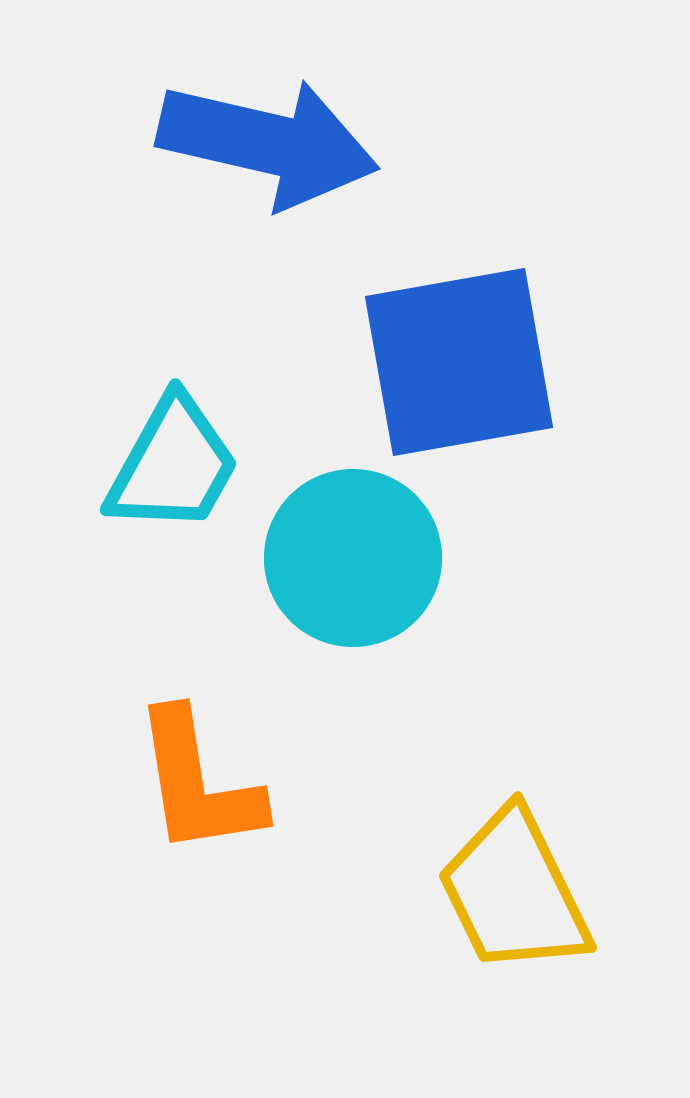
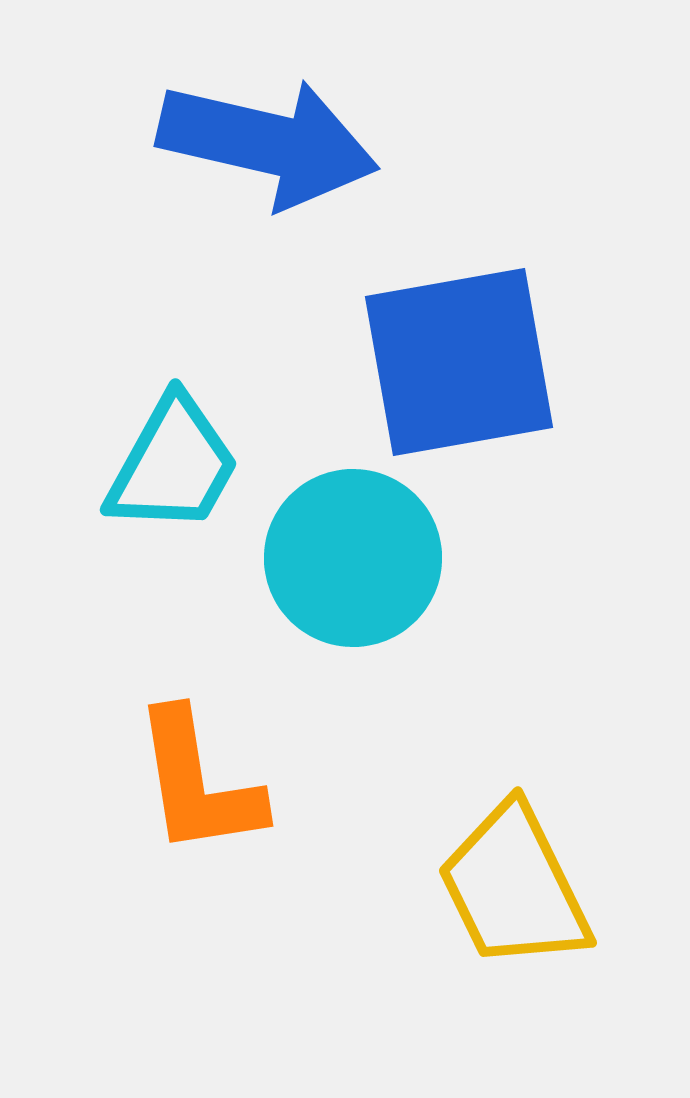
yellow trapezoid: moved 5 px up
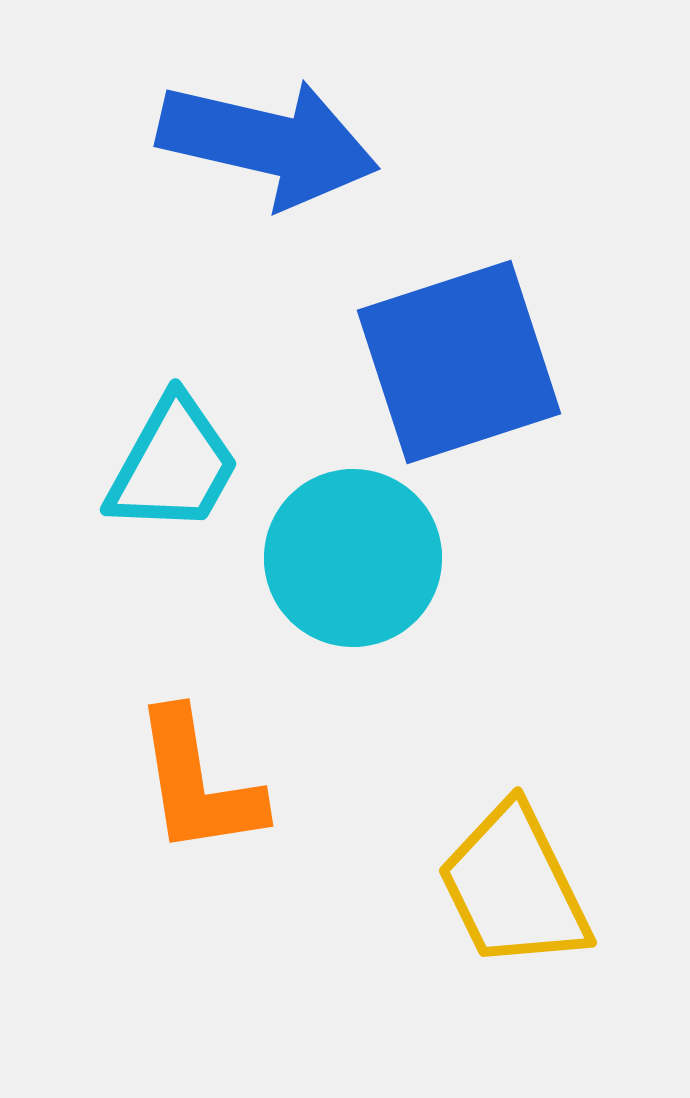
blue square: rotated 8 degrees counterclockwise
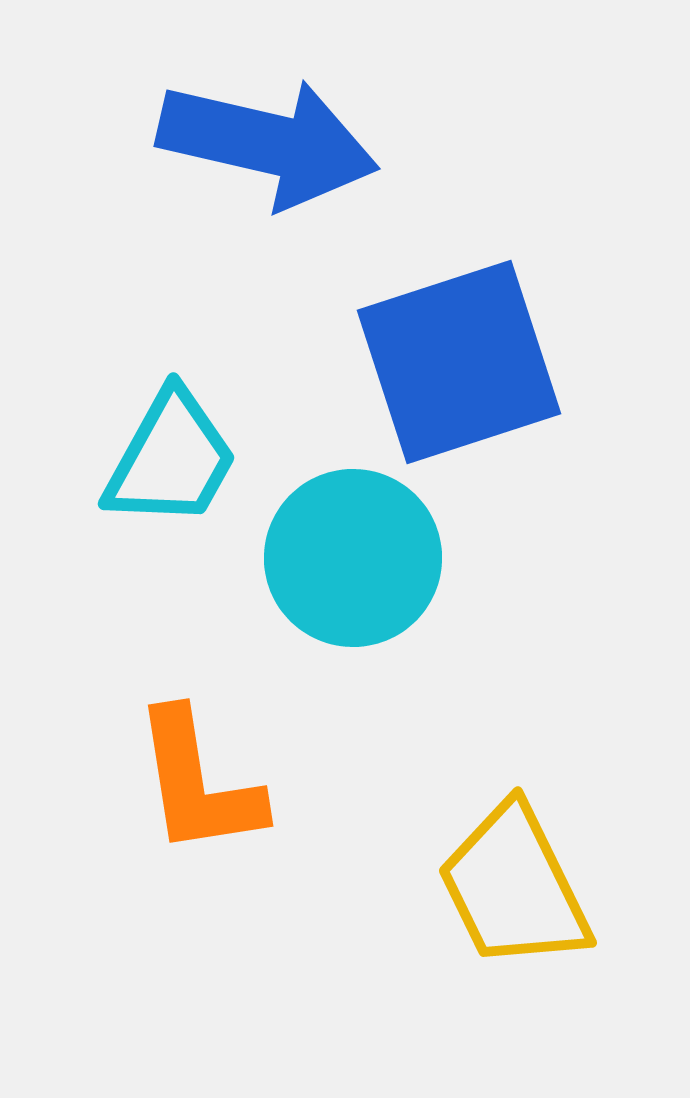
cyan trapezoid: moved 2 px left, 6 px up
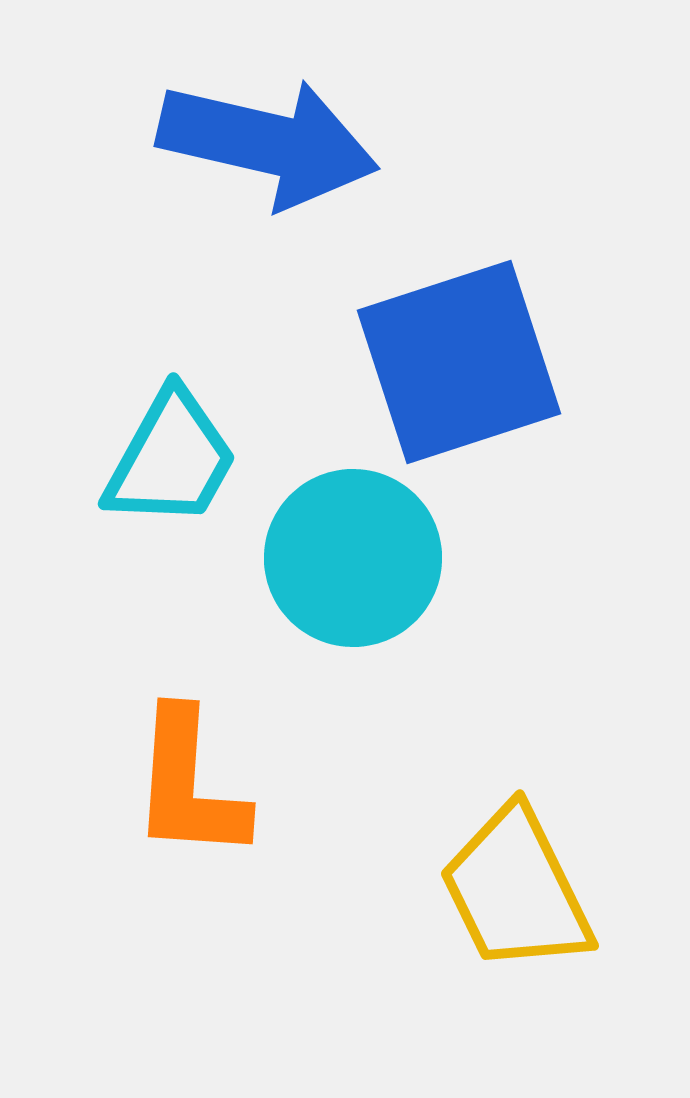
orange L-shape: moved 9 px left, 2 px down; rotated 13 degrees clockwise
yellow trapezoid: moved 2 px right, 3 px down
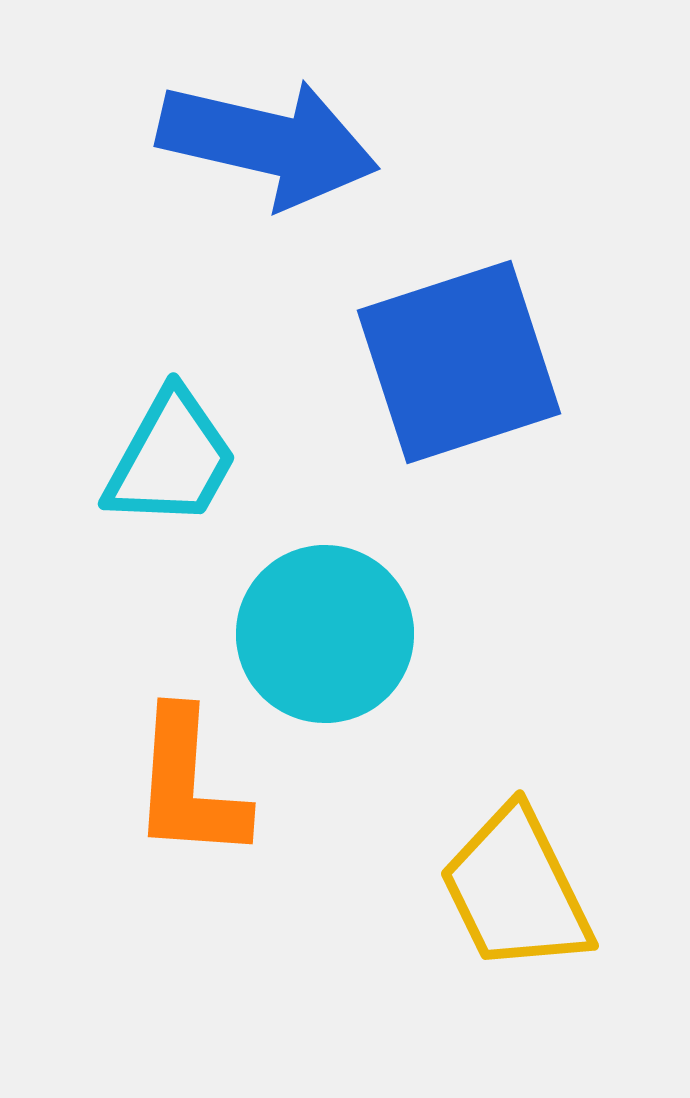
cyan circle: moved 28 px left, 76 px down
